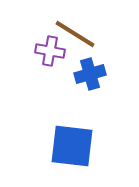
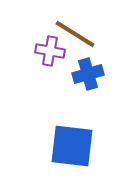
blue cross: moved 2 px left
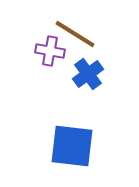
blue cross: rotated 20 degrees counterclockwise
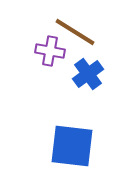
brown line: moved 2 px up
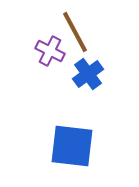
brown line: rotated 30 degrees clockwise
purple cross: rotated 16 degrees clockwise
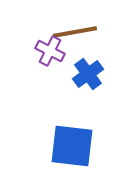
brown line: rotated 72 degrees counterclockwise
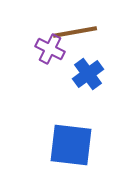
purple cross: moved 2 px up
blue square: moved 1 px left, 1 px up
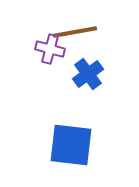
purple cross: rotated 12 degrees counterclockwise
